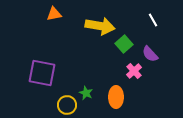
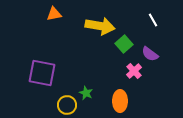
purple semicircle: rotated 12 degrees counterclockwise
orange ellipse: moved 4 px right, 4 px down
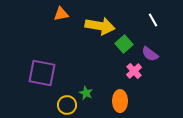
orange triangle: moved 7 px right
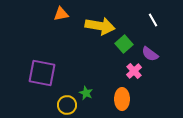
orange ellipse: moved 2 px right, 2 px up
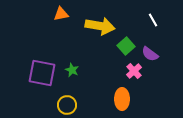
green square: moved 2 px right, 2 px down
green star: moved 14 px left, 23 px up
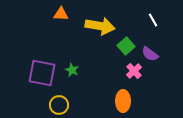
orange triangle: rotated 14 degrees clockwise
orange ellipse: moved 1 px right, 2 px down
yellow circle: moved 8 px left
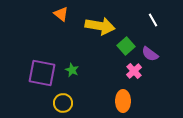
orange triangle: rotated 35 degrees clockwise
yellow circle: moved 4 px right, 2 px up
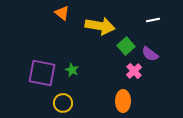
orange triangle: moved 1 px right, 1 px up
white line: rotated 72 degrees counterclockwise
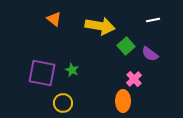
orange triangle: moved 8 px left, 6 px down
pink cross: moved 8 px down
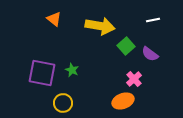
orange ellipse: rotated 70 degrees clockwise
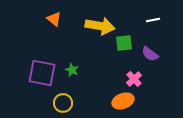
green square: moved 2 px left, 3 px up; rotated 36 degrees clockwise
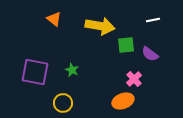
green square: moved 2 px right, 2 px down
purple square: moved 7 px left, 1 px up
